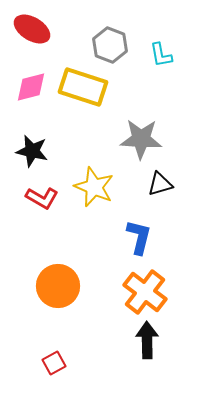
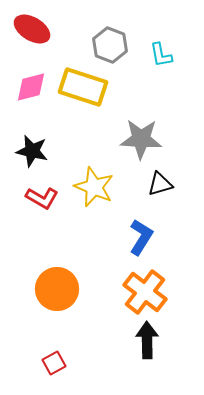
blue L-shape: moved 2 px right; rotated 18 degrees clockwise
orange circle: moved 1 px left, 3 px down
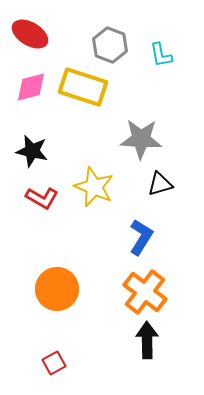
red ellipse: moved 2 px left, 5 px down
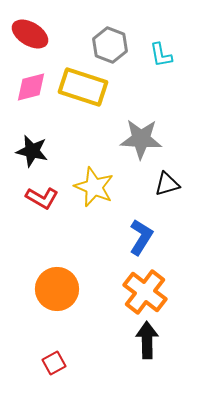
black triangle: moved 7 px right
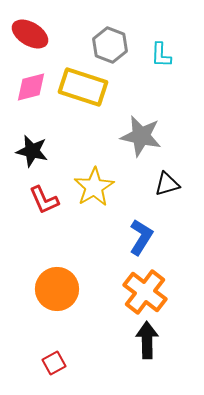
cyan L-shape: rotated 12 degrees clockwise
gray star: moved 3 px up; rotated 9 degrees clockwise
yellow star: rotated 18 degrees clockwise
red L-shape: moved 2 px right, 2 px down; rotated 36 degrees clockwise
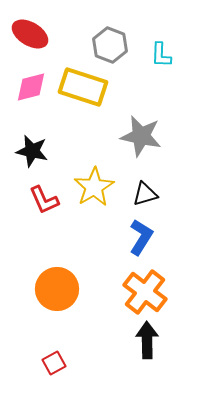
black triangle: moved 22 px left, 10 px down
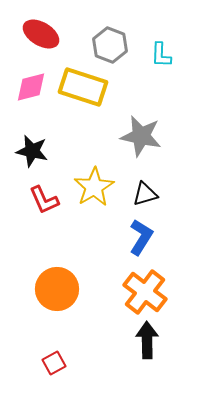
red ellipse: moved 11 px right
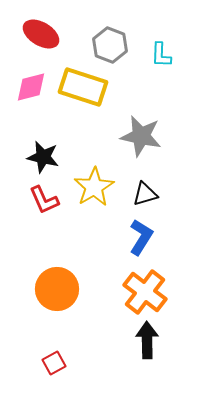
black star: moved 11 px right, 6 px down
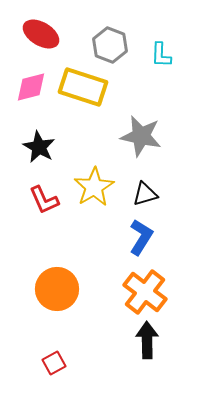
black star: moved 4 px left, 10 px up; rotated 16 degrees clockwise
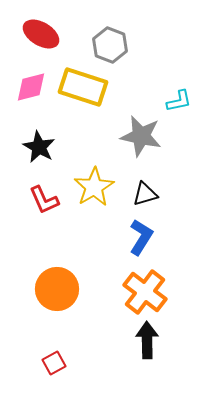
cyan L-shape: moved 18 px right, 46 px down; rotated 104 degrees counterclockwise
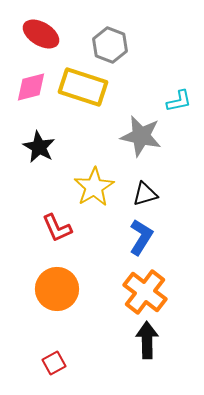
red L-shape: moved 13 px right, 28 px down
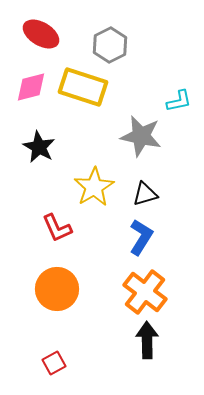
gray hexagon: rotated 12 degrees clockwise
